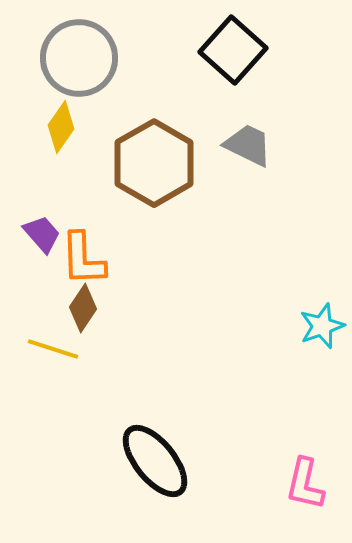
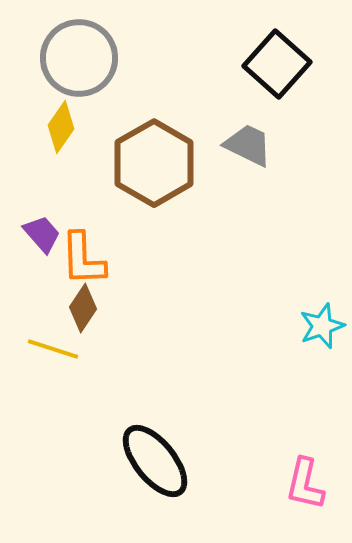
black square: moved 44 px right, 14 px down
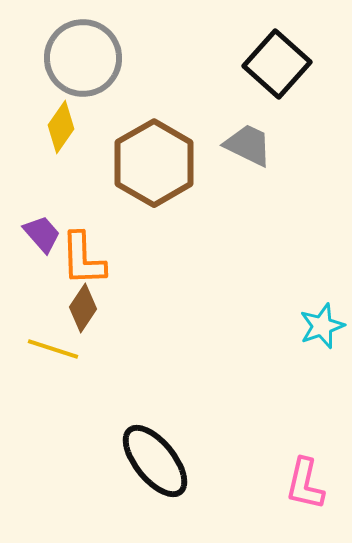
gray circle: moved 4 px right
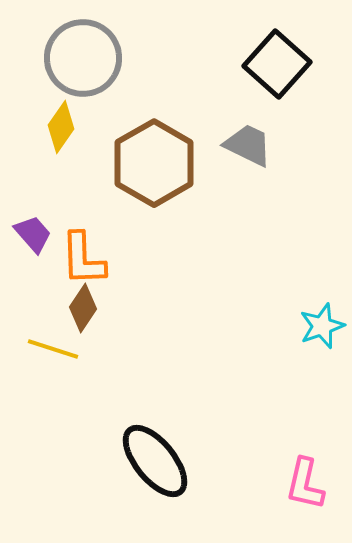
purple trapezoid: moved 9 px left
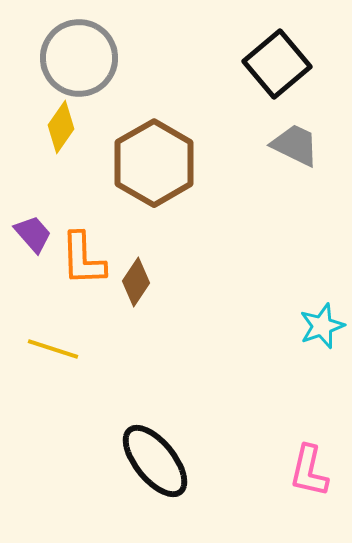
gray circle: moved 4 px left
black square: rotated 8 degrees clockwise
gray trapezoid: moved 47 px right
brown diamond: moved 53 px right, 26 px up
pink L-shape: moved 4 px right, 13 px up
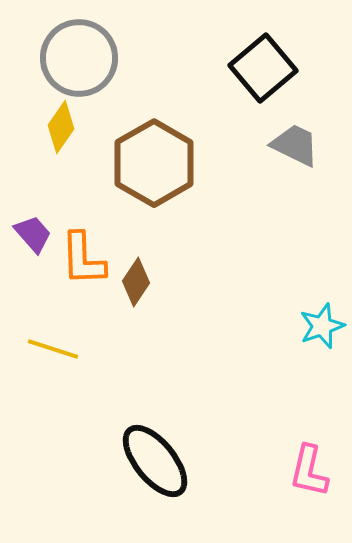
black square: moved 14 px left, 4 px down
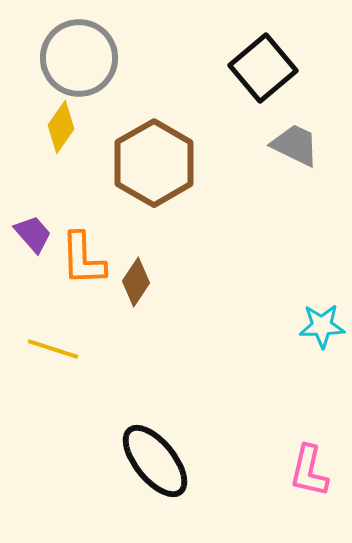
cyan star: rotated 18 degrees clockwise
